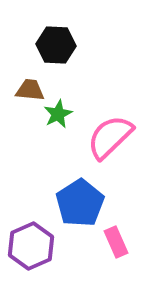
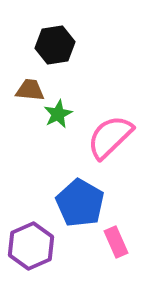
black hexagon: moved 1 px left; rotated 12 degrees counterclockwise
blue pentagon: rotated 9 degrees counterclockwise
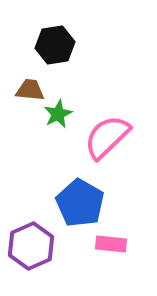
pink semicircle: moved 3 px left
pink rectangle: moved 5 px left, 2 px down; rotated 60 degrees counterclockwise
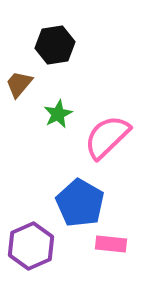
brown trapezoid: moved 11 px left, 6 px up; rotated 56 degrees counterclockwise
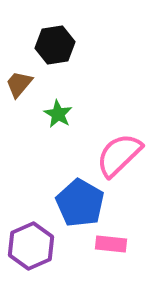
green star: rotated 16 degrees counterclockwise
pink semicircle: moved 12 px right, 18 px down
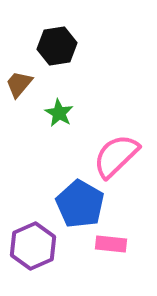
black hexagon: moved 2 px right, 1 px down
green star: moved 1 px right, 1 px up
pink semicircle: moved 3 px left, 1 px down
blue pentagon: moved 1 px down
purple hexagon: moved 2 px right
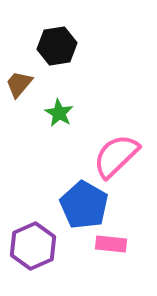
blue pentagon: moved 4 px right, 1 px down
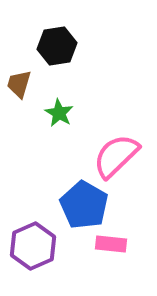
brown trapezoid: rotated 24 degrees counterclockwise
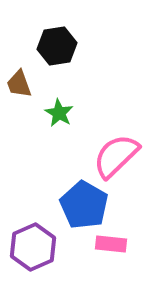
brown trapezoid: rotated 36 degrees counterclockwise
purple hexagon: moved 1 px down
